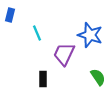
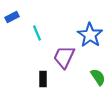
blue rectangle: moved 2 px right, 2 px down; rotated 48 degrees clockwise
blue star: rotated 15 degrees clockwise
purple trapezoid: moved 3 px down
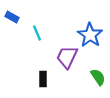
blue rectangle: rotated 56 degrees clockwise
purple trapezoid: moved 3 px right
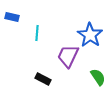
blue rectangle: rotated 16 degrees counterclockwise
cyan line: rotated 28 degrees clockwise
purple trapezoid: moved 1 px right, 1 px up
black rectangle: rotated 63 degrees counterclockwise
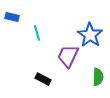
cyan line: rotated 21 degrees counterclockwise
green semicircle: rotated 36 degrees clockwise
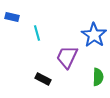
blue star: moved 4 px right
purple trapezoid: moved 1 px left, 1 px down
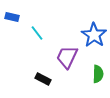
cyan line: rotated 21 degrees counterclockwise
green semicircle: moved 3 px up
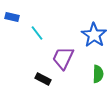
purple trapezoid: moved 4 px left, 1 px down
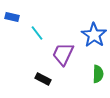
purple trapezoid: moved 4 px up
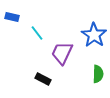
purple trapezoid: moved 1 px left, 1 px up
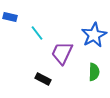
blue rectangle: moved 2 px left
blue star: rotated 10 degrees clockwise
green semicircle: moved 4 px left, 2 px up
